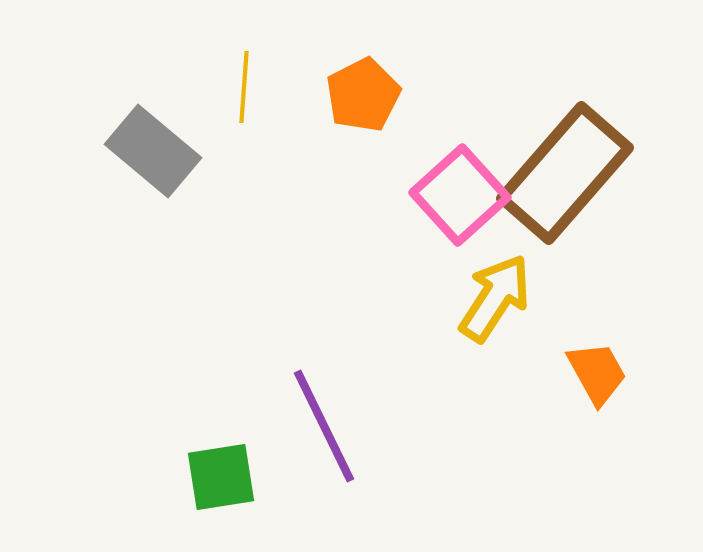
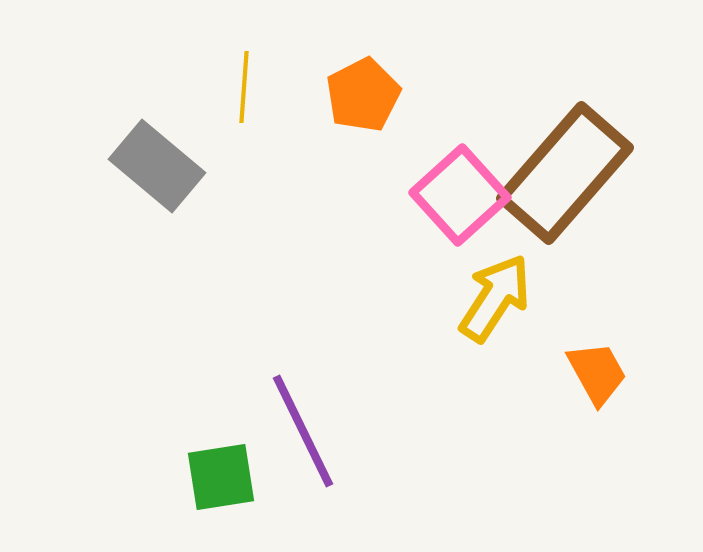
gray rectangle: moved 4 px right, 15 px down
purple line: moved 21 px left, 5 px down
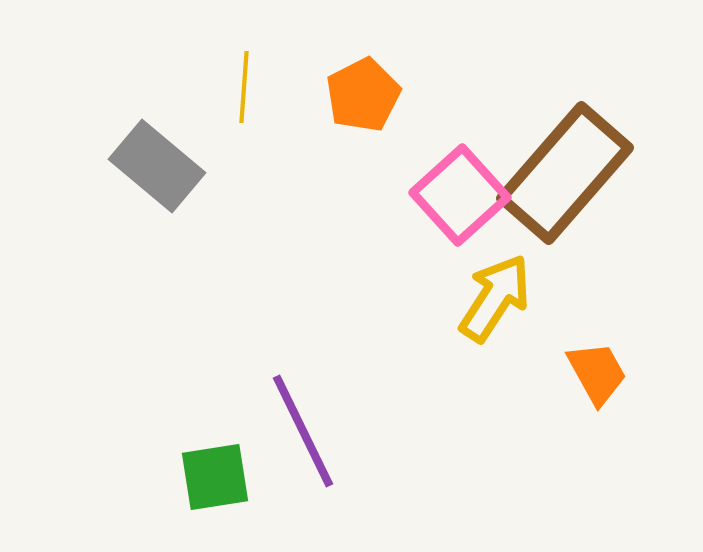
green square: moved 6 px left
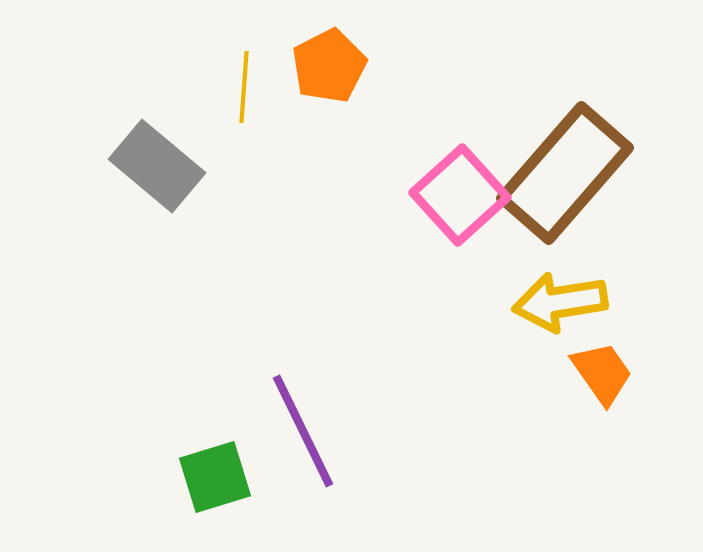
orange pentagon: moved 34 px left, 29 px up
yellow arrow: moved 65 px right, 4 px down; rotated 132 degrees counterclockwise
orange trapezoid: moved 5 px right; rotated 6 degrees counterclockwise
green square: rotated 8 degrees counterclockwise
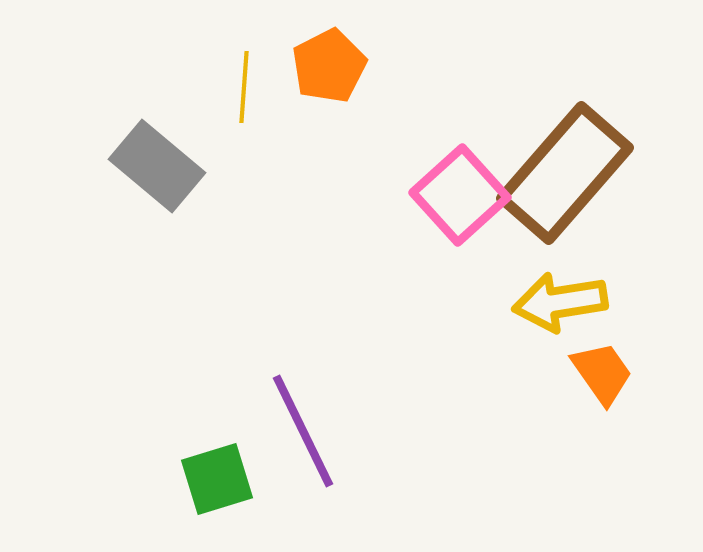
green square: moved 2 px right, 2 px down
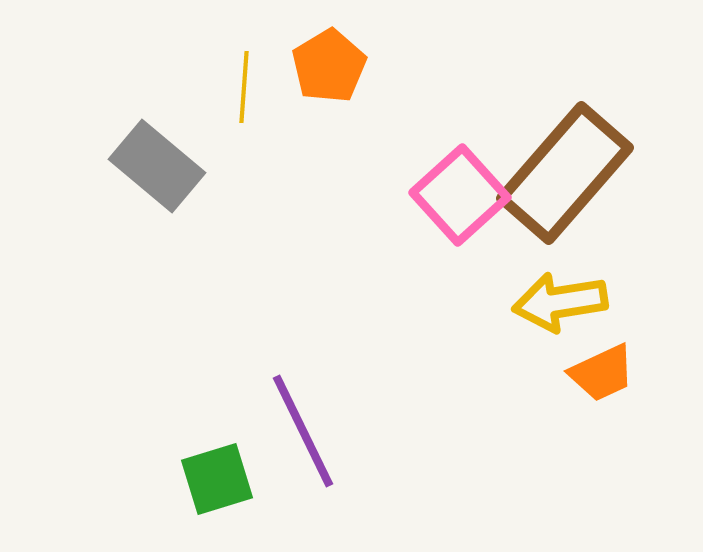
orange pentagon: rotated 4 degrees counterclockwise
orange trapezoid: rotated 100 degrees clockwise
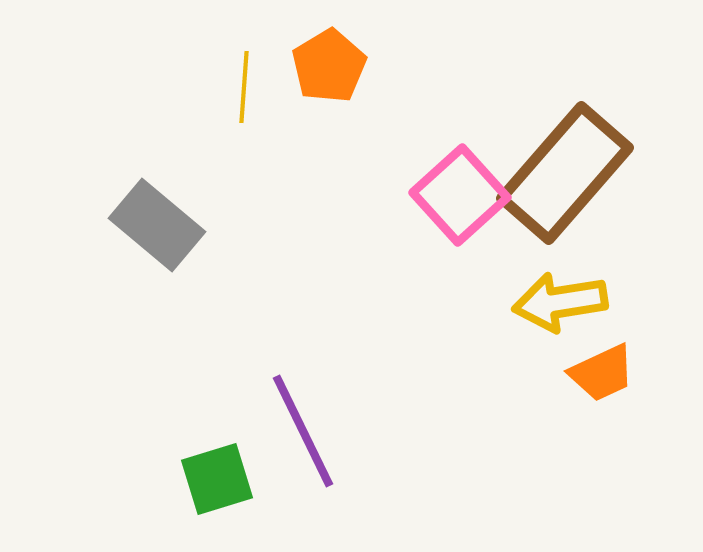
gray rectangle: moved 59 px down
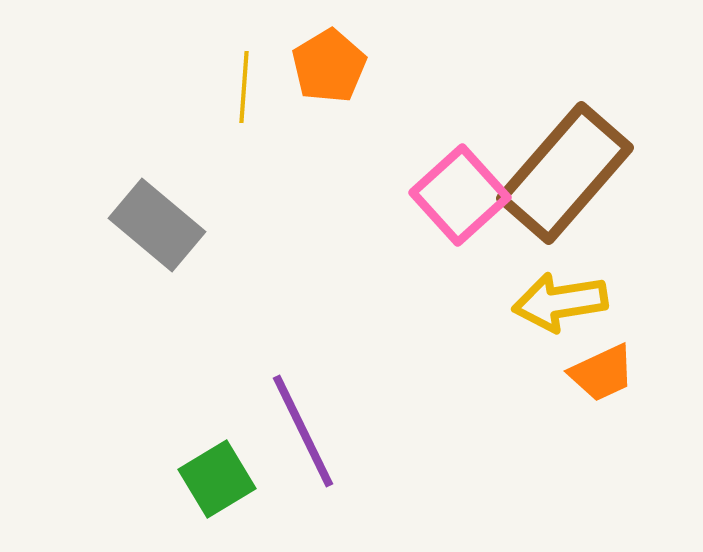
green square: rotated 14 degrees counterclockwise
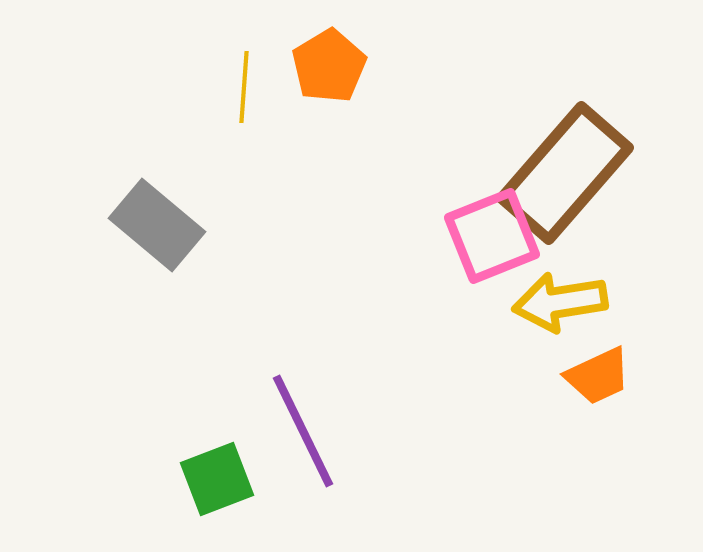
pink square: moved 32 px right, 41 px down; rotated 20 degrees clockwise
orange trapezoid: moved 4 px left, 3 px down
green square: rotated 10 degrees clockwise
